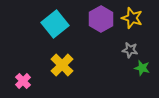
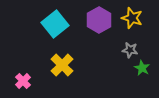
purple hexagon: moved 2 px left, 1 px down
green star: rotated 14 degrees clockwise
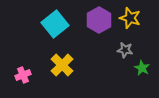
yellow star: moved 2 px left
gray star: moved 5 px left
pink cross: moved 6 px up; rotated 21 degrees clockwise
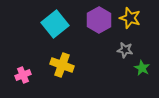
yellow cross: rotated 25 degrees counterclockwise
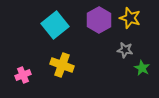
cyan square: moved 1 px down
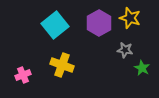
purple hexagon: moved 3 px down
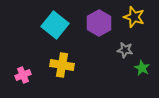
yellow star: moved 4 px right, 1 px up
cyan square: rotated 12 degrees counterclockwise
yellow cross: rotated 10 degrees counterclockwise
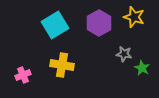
cyan square: rotated 20 degrees clockwise
gray star: moved 1 px left, 4 px down
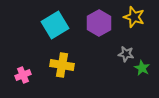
gray star: moved 2 px right
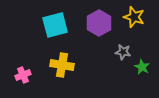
cyan square: rotated 16 degrees clockwise
gray star: moved 3 px left, 2 px up
green star: moved 1 px up
